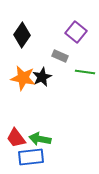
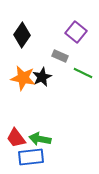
green line: moved 2 px left, 1 px down; rotated 18 degrees clockwise
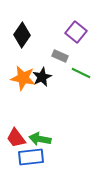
green line: moved 2 px left
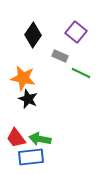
black diamond: moved 11 px right
black star: moved 14 px left, 22 px down; rotated 24 degrees counterclockwise
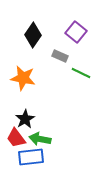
black star: moved 3 px left, 20 px down; rotated 18 degrees clockwise
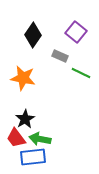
blue rectangle: moved 2 px right
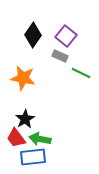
purple square: moved 10 px left, 4 px down
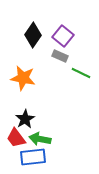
purple square: moved 3 px left
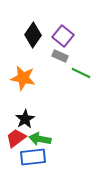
red trapezoid: rotated 90 degrees clockwise
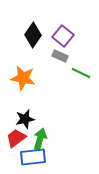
black star: rotated 18 degrees clockwise
green arrow: rotated 95 degrees clockwise
